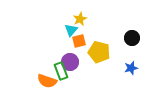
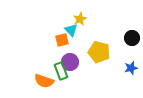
cyan triangle: rotated 24 degrees counterclockwise
orange square: moved 17 px left, 1 px up
orange semicircle: moved 3 px left
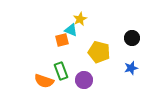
cyan triangle: rotated 24 degrees counterclockwise
purple circle: moved 14 px right, 18 px down
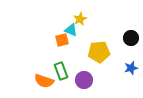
black circle: moved 1 px left
yellow pentagon: rotated 20 degrees counterclockwise
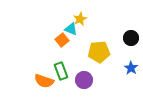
cyan triangle: moved 1 px up
orange square: rotated 24 degrees counterclockwise
blue star: rotated 24 degrees counterclockwise
